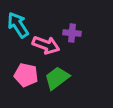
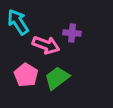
cyan arrow: moved 3 px up
pink pentagon: rotated 20 degrees clockwise
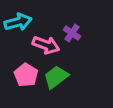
cyan arrow: rotated 108 degrees clockwise
purple cross: rotated 30 degrees clockwise
green trapezoid: moved 1 px left, 1 px up
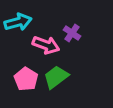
pink pentagon: moved 4 px down
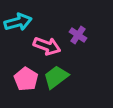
purple cross: moved 6 px right, 2 px down
pink arrow: moved 1 px right, 1 px down
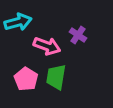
green trapezoid: rotated 44 degrees counterclockwise
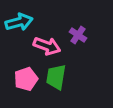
cyan arrow: moved 1 px right
pink pentagon: rotated 20 degrees clockwise
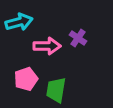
purple cross: moved 3 px down
pink arrow: rotated 20 degrees counterclockwise
green trapezoid: moved 13 px down
